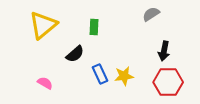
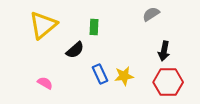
black semicircle: moved 4 px up
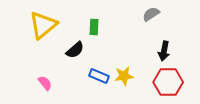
blue rectangle: moved 1 px left, 2 px down; rotated 42 degrees counterclockwise
pink semicircle: rotated 21 degrees clockwise
